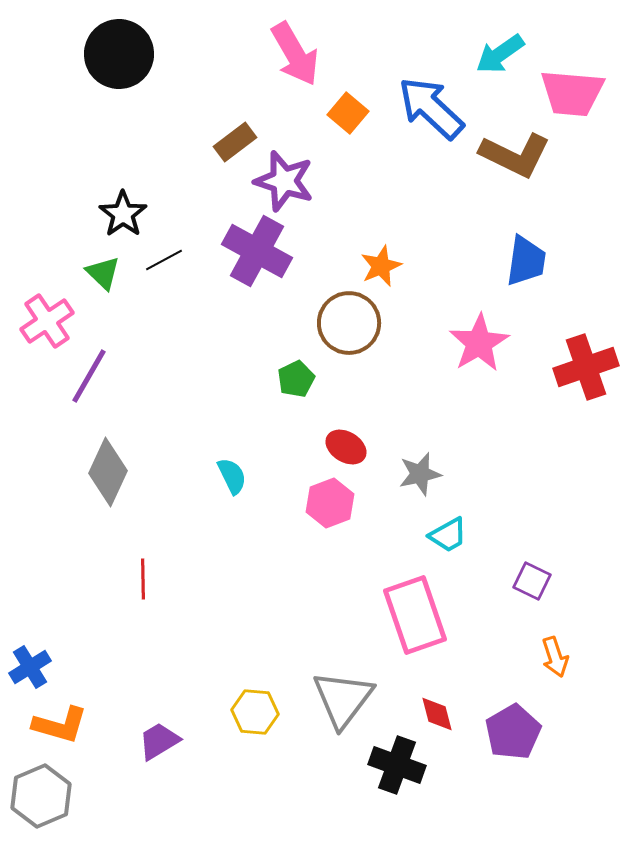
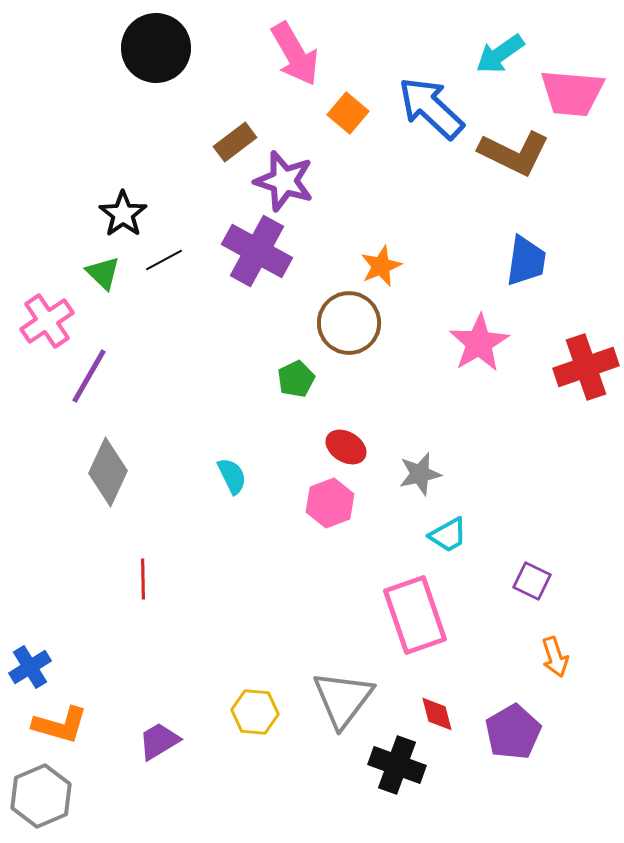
black circle: moved 37 px right, 6 px up
brown L-shape: moved 1 px left, 2 px up
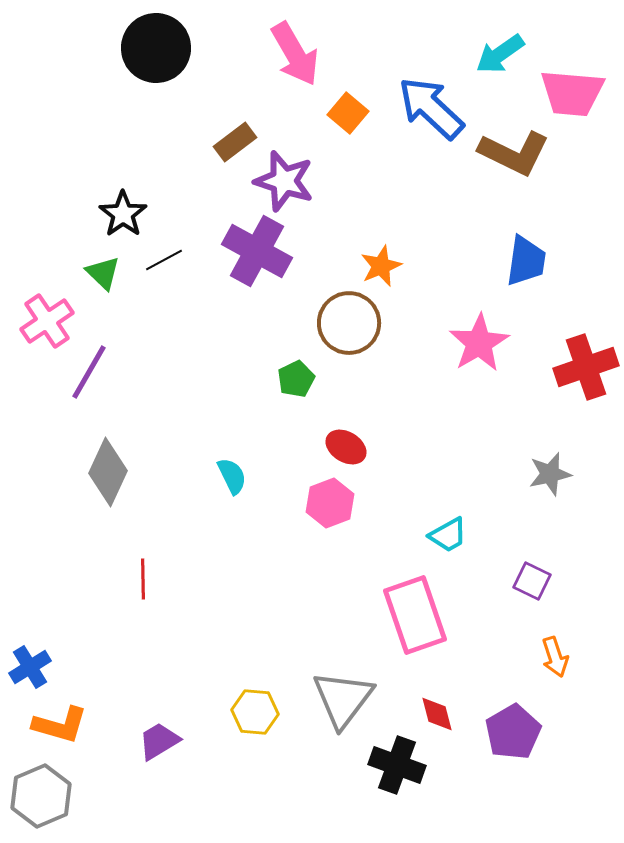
purple line: moved 4 px up
gray star: moved 130 px right
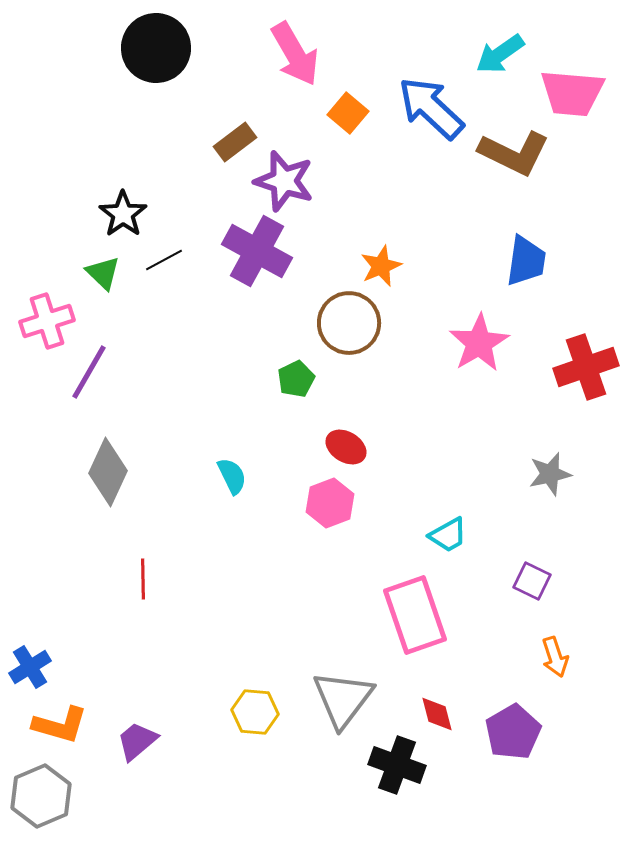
pink cross: rotated 16 degrees clockwise
purple trapezoid: moved 22 px left; rotated 9 degrees counterclockwise
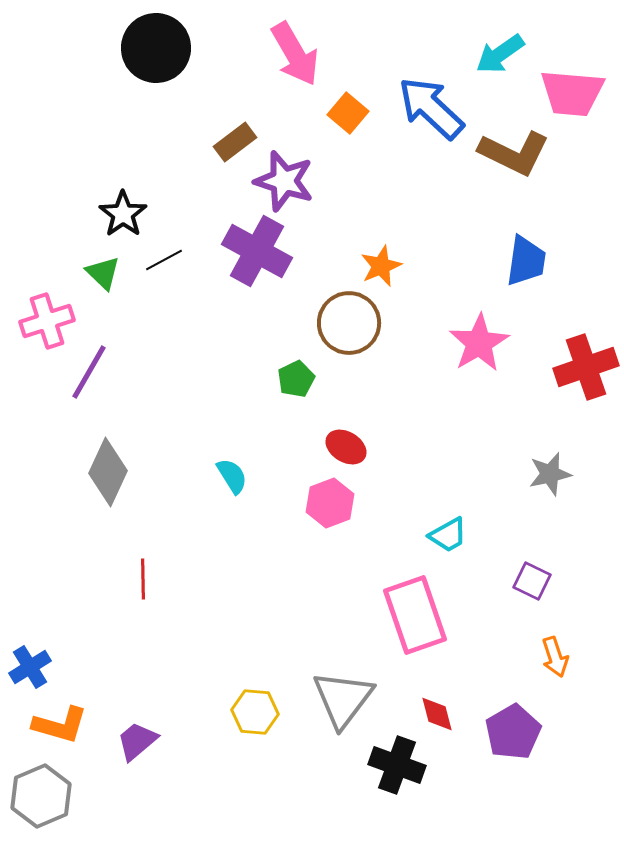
cyan semicircle: rotated 6 degrees counterclockwise
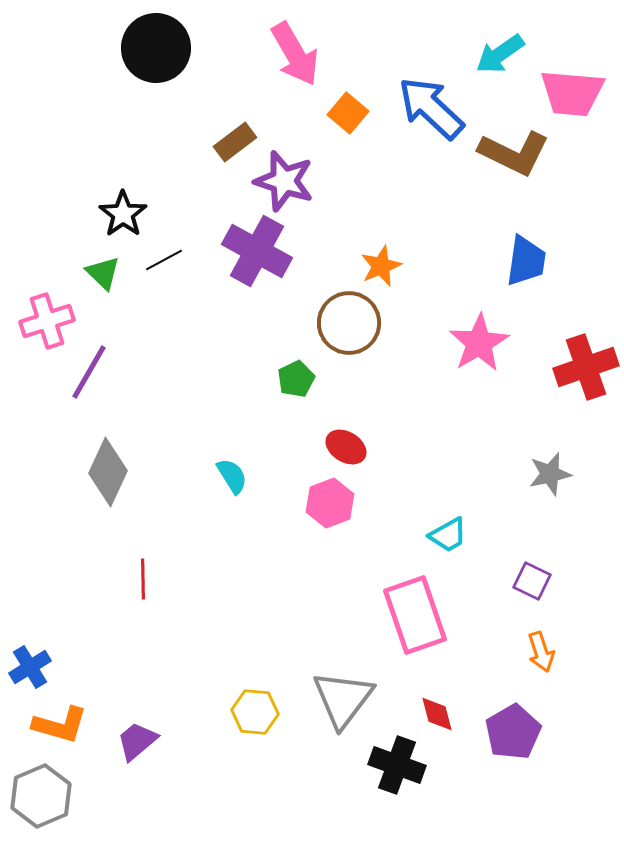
orange arrow: moved 14 px left, 5 px up
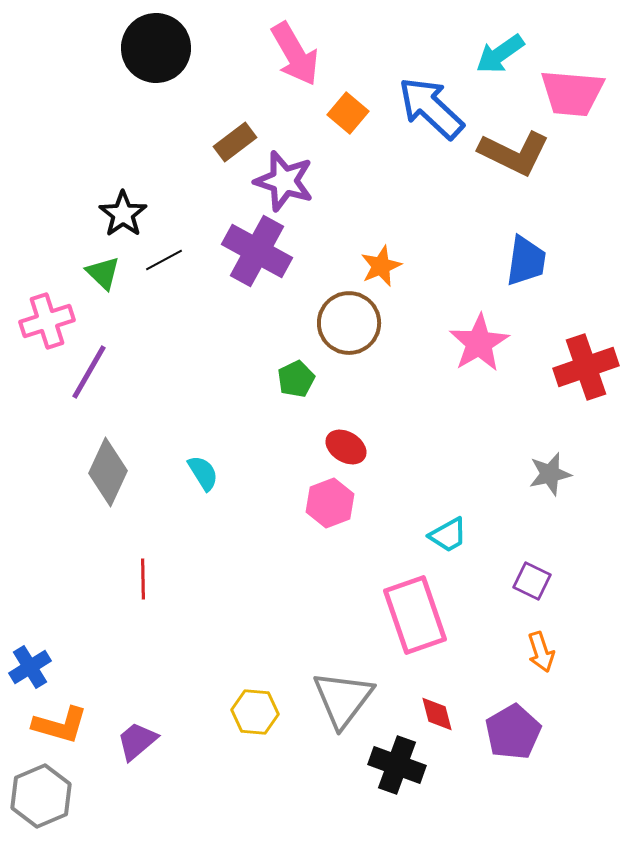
cyan semicircle: moved 29 px left, 3 px up
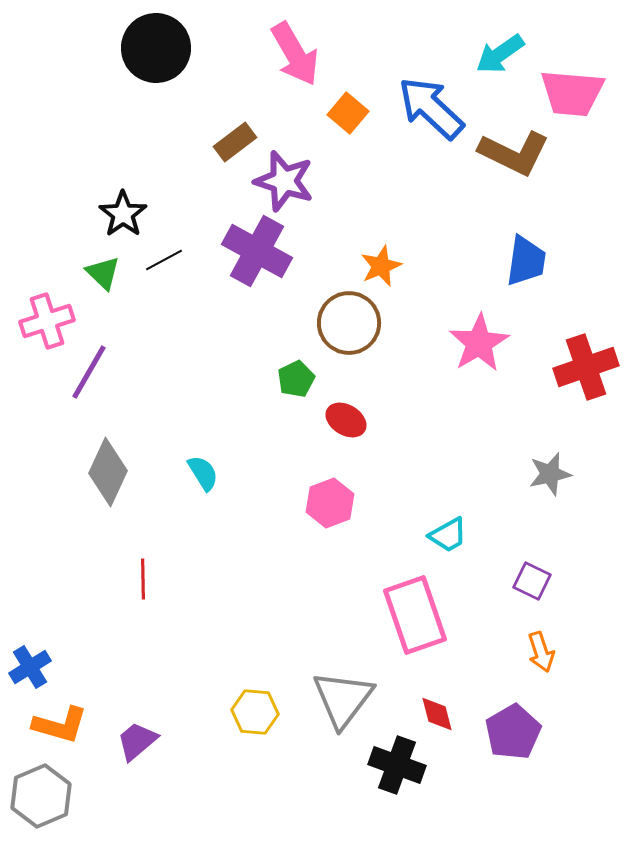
red ellipse: moved 27 px up
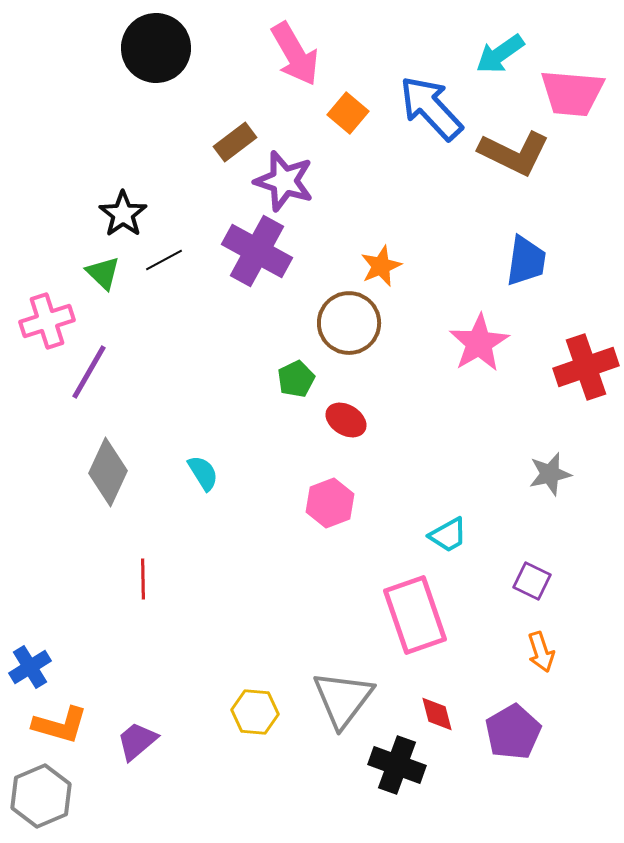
blue arrow: rotated 4 degrees clockwise
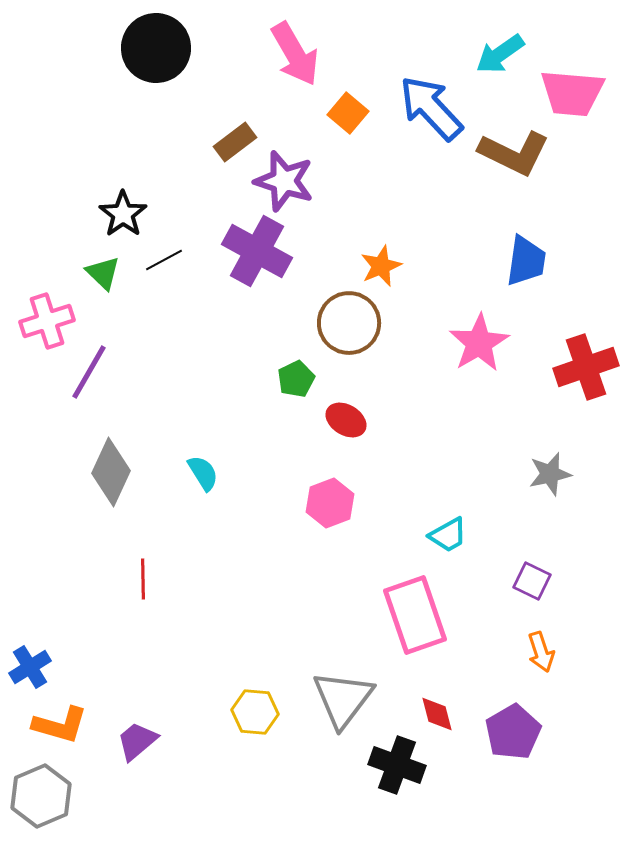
gray diamond: moved 3 px right
